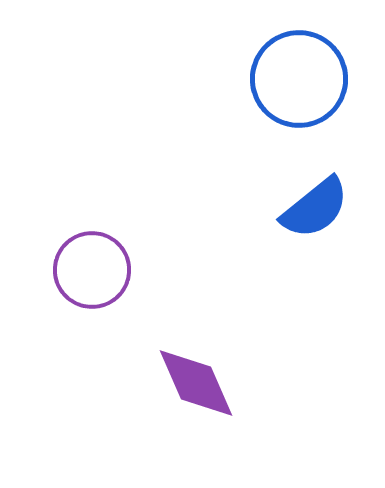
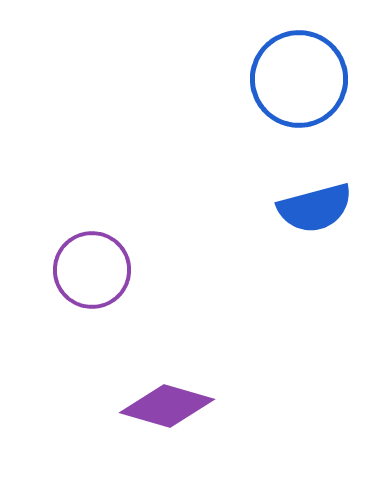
blue semicircle: rotated 24 degrees clockwise
purple diamond: moved 29 px left, 23 px down; rotated 50 degrees counterclockwise
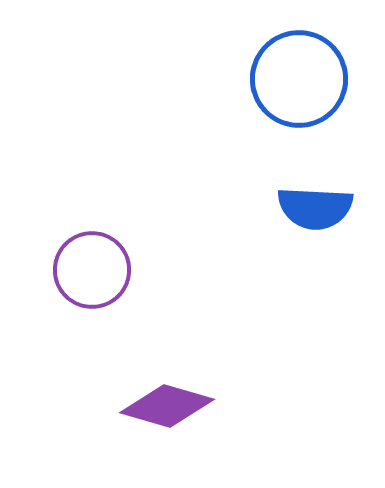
blue semicircle: rotated 18 degrees clockwise
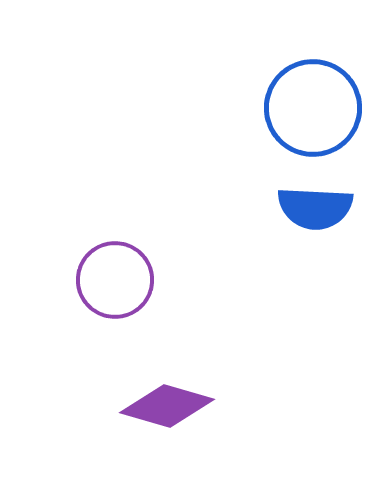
blue circle: moved 14 px right, 29 px down
purple circle: moved 23 px right, 10 px down
